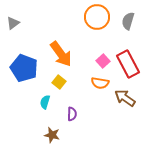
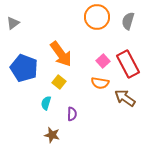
cyan semicircle: moved 1 px right, 1 px down
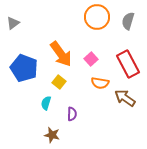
pink square: moved 12 px left, 2 px up
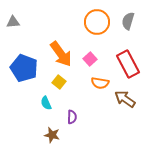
orange circle: moved 5 px down
gray triangle: moved 1 px up; rotated 32 degrees clockwise
pink square: moved 1 px left
brown arrow: moved 1 px down
cyan semicircle: rotated 40 degrees counterclockwise
purple semicircle: moved 3 px down
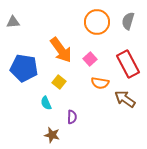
orange arrow: moved 4 px up
blue pentagon: rotated 12 degrees counterclockwise
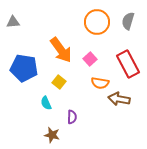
brown arrow: moved 6 px left; rotated 25 degrees counterclockwise
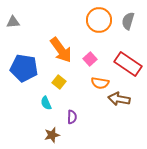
orange circle: moved 2 px right, 2 px up
red rectangle: rotated 28 degrees counterclockwise
brown star: rotated 28 degrees counterclockwise
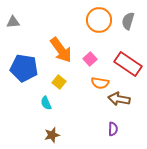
purple semicircle: moved 41 px right, 12 px down
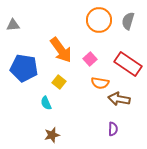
gray triangle: moved 3 px down
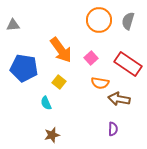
pink square: moved 1 px right, 1 px up
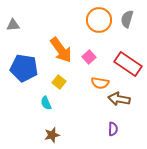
gray semicircle: moved 1 px left, 2 px up
pink square: moved 2 px left, 1 px up
